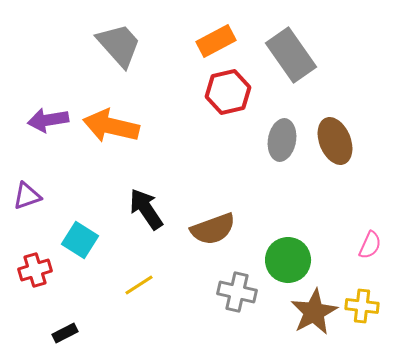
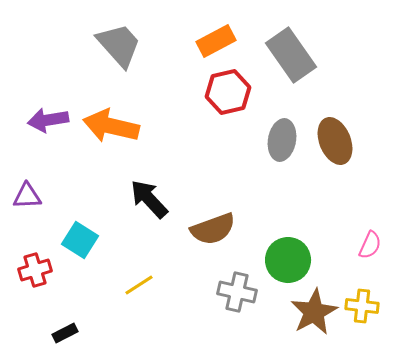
purple triangle: rotated 16 degrees clockwise
black arrow: moved 3 px right, 10 px up; rotated 9 degrees counterclockwise
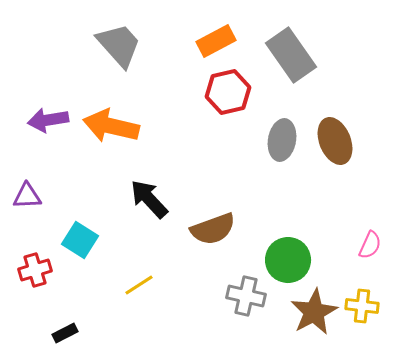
gray cross: moved 9 px right, 4 px down
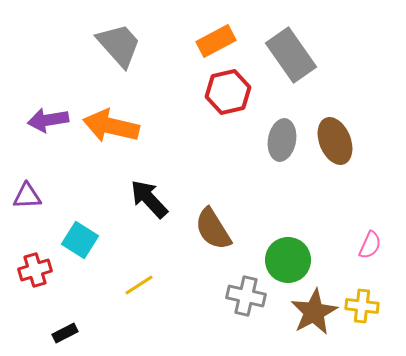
brown semicircle: rotated 78 degrees clockwise
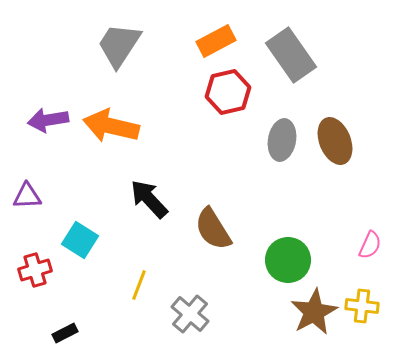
gray trapezoid: rotated 105 degrees counterclockwise
yellow line: rotated 36 degrees counterclockwise
gray cross: moved 56 px left, 18 px down; rotated 27 degrees clockwise
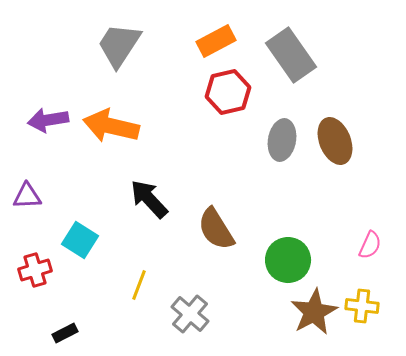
brown semicircle: moved 3 px right
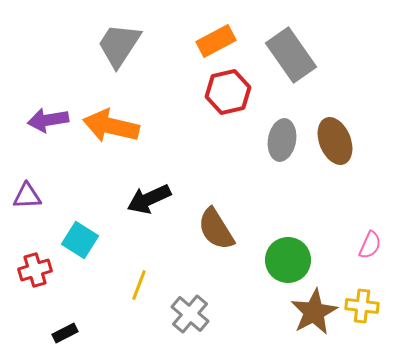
black arrow: rotated 72 degrees counterclockwise
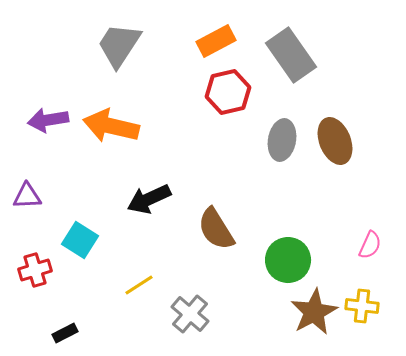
yellow line: rotated 36 degrees clockwise
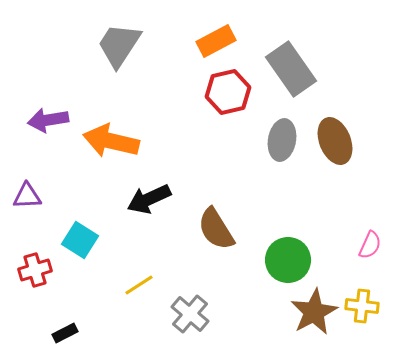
gray rectangle: moved 14 px down
orange arrow: moved 15 px down
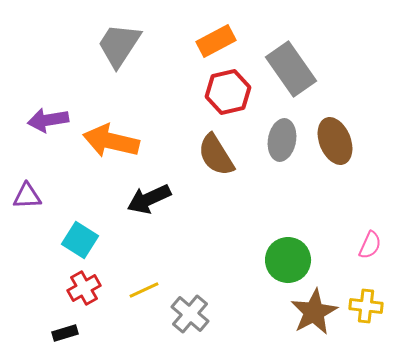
brown semicircle: moved 74 px up
red cross: moved 49 px right, 18 px down; rotated 12 degrees counterclockwise
yellow line: moved 5 px right, 5 px down; rotated 8 degrees clockwise
yellow cross: moved 4 px right
black rectangle: rotated 10 degrees clockwise
